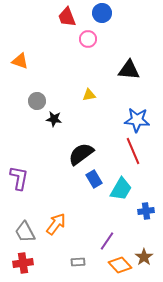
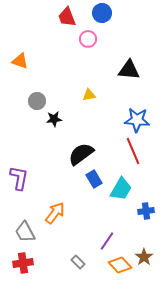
black star: rotated 14 degrees counterclockwise
orange arrow: moved 1 px left, 11 px up
gray rectangle: rotated 48 degrees clockwise
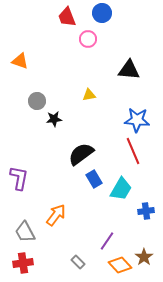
orange arrow: moved 1 px right, 2 px down
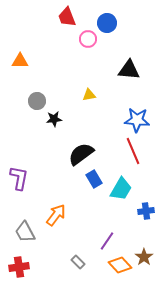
blue circle: moved 5 px right, 10 px down
orange triangle: rotated 18 degrees counterclockwise
red cross: moved 4 px left, 4 px down
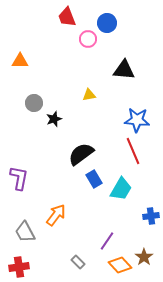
black triangle: moved 5 px left
gray circle: moved 3 px left, 2 px down
black star: rotated 14 degrees counterclockwise
blue cross: moved 5 px right, 5 px down
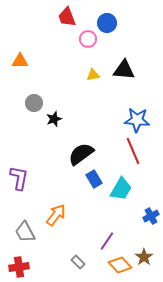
yellow triangle: moved 4 px right, 20 px up
blue cross: rotated 21 degrees counterclockwise
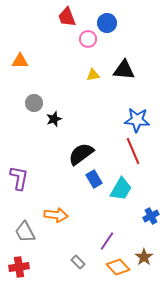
orange arrow: rotated 60 degrees clockwise
orange diamond: moved 2 px left, 2 px down
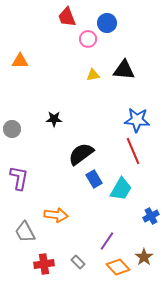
gray circle: moved 22 px left, 26 px down
black star: rotated 21 degrees clockwise
red cross: moved 25 px right, 3 px up
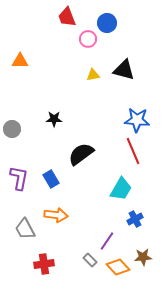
black triangle: rotated 10 degrees clockwise
blue rectangle: moved 43 px left
blue cross: moved 16 px left, 3 px down
gray trapezoid: moved 3 px up
brown star: moved 1 px left; rotated 30 degrees clockwise
gray rectangle: moved 12 px right, 2 px up
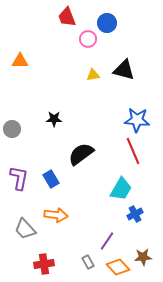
blue cross: moved 5 px up
gray trapezoid: rotated 15 degrees counterclockwise
gray rectangle: moved 2 px left, 2 px down; rotated 16 degrees clockwise
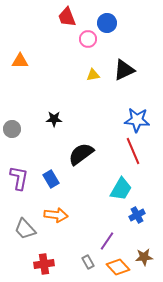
black triangle: rotated 40 degrees counterclockwise
blue cross: moved 2 px right, 1 px down
brown star: moved 1 px right
